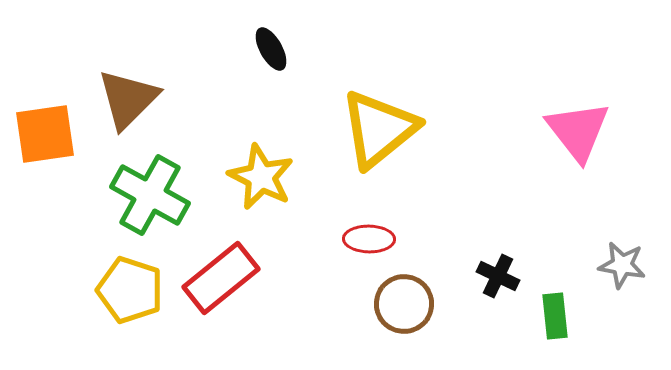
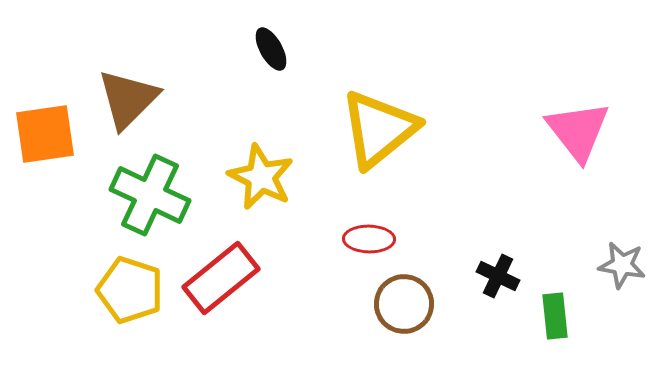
green cross: rotated 4 degrees counterclockwise
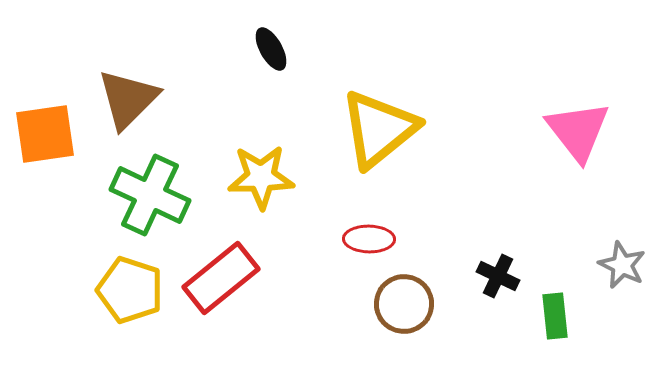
yellow star: rotated 28 degrees counterclockwise
gray star: rotated 15 degrees clockwise
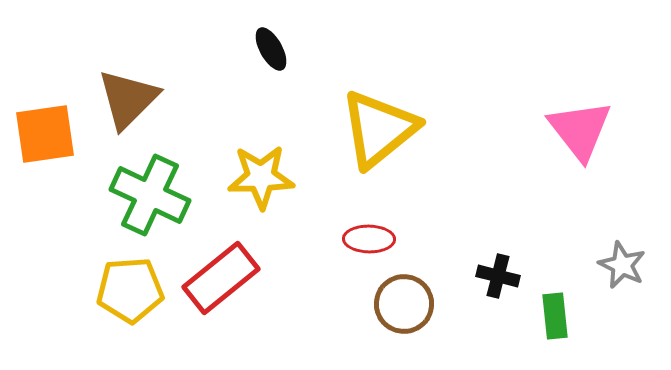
pink triangle: moved 2 px right, 1 px up
black cross: rotated 12 degrees counterclockwise
yellow pentagon: rotated 22 degrees counterclockwise
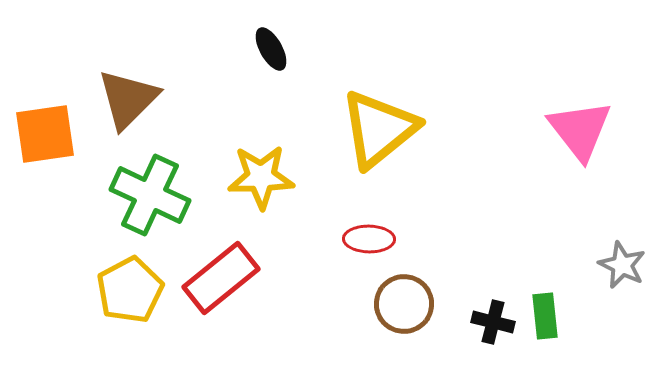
black cross: moved 5 px left, 46 px down
yellow pentagon: rotated 24 degrees counterclockwise
green rectangle: moved 10 px left
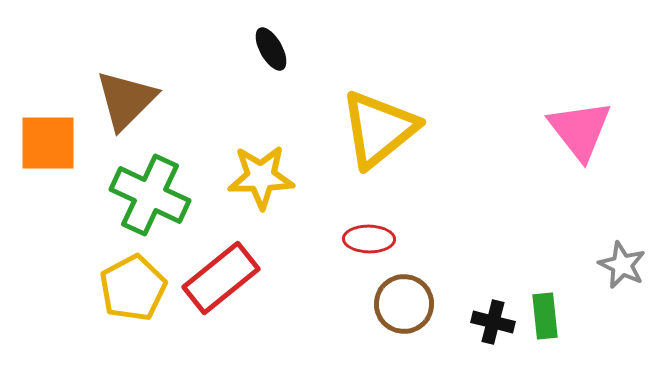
brown triangle: moved 2 px left, 1 px down
orange square: moved 3 px right, 9 px down; rotated 8 degrees clockwise
yellow pentagon: moved 3 px right, 2 px up
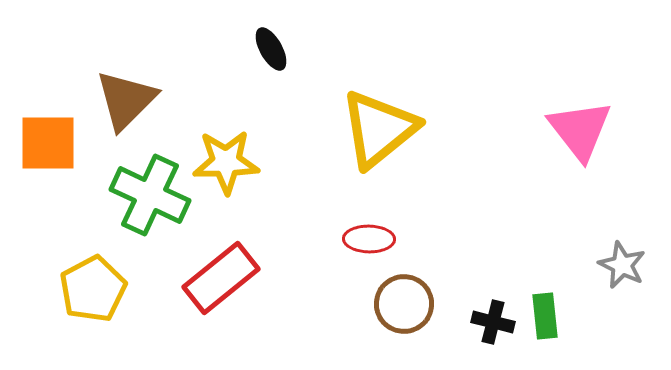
yellow star: moved 35 px left, 15 px up
yellow pentagon: moved 40 px left, 1 px down
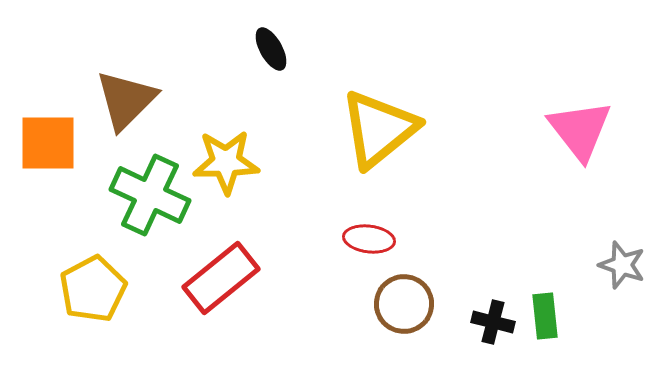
red ellipse: rotated 6 degrees clockwise
gray star: rotated 6 degrees counterclockwise
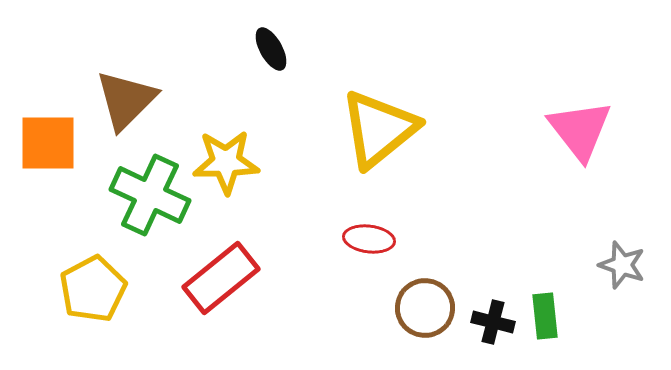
brown circle: moved 21 px right, 4 px down
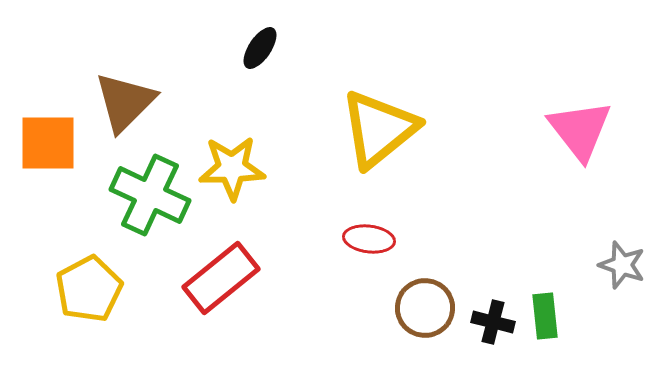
black ellipse: moved 11 px left, 1 px up; rotated 63 degrees clockwise
brown triangle: moved 1 px left, 2 px down
yellow star: moved 6 px right, 6 px down
yellow pentagon: moved 4 px left
